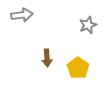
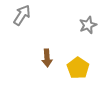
gray arrow: rotated 50 degrees counterclockwise
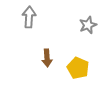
gray arrow: moved 7 px right, 2 px down; rotated 30 degrees counterclockwise
yellow pentagon: rotated 10 degrees counterclockwise
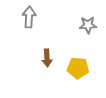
gray star: rotated 18 degrees clockwise
yellow pentagon: rotated 20 degrees counterclockwise
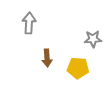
gray arrow: moved 6 px down
gray star: moved 5 px right, 14 px down
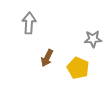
brown arrow: rotated 30 degrees clockwise
yellow pentagon: rotated 20 degrees clockwise
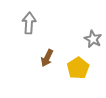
gray star: rotated 30 degrees clockwise
yellow pentagon: rotated 15 degrees clockwise
